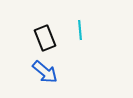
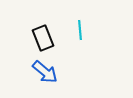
black rectangle: moved 2 px left
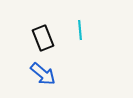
blue arrow: moved 2 px left, 2 px down
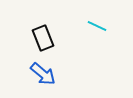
cyan line: moved 17 px right, 4 px up; rotated 60 degrees counterclockwise
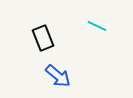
blue arrow: moved 15 px right, 2 px down
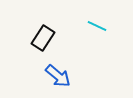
black rectangle: rotated 55 degrees clockwise
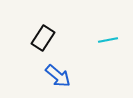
cyan line: moved 11 px right, 14 px down; rotated 36 degrees counterclockwise
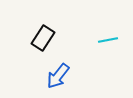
blue arrow: rotated 88 degrees clockwise
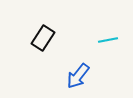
blue arrow: moved 20 px right
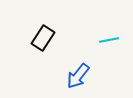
cyan line: moved 1 px right
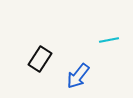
black rectangle: moved 3 px left, 21 px down
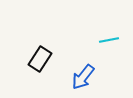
blue arrow: moved 5 px right, 1 px down
